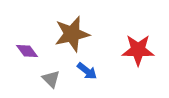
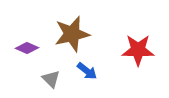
purple diamond: moved 3 px up; rotated 30 degrees counterclockwise
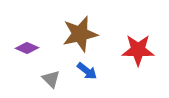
brown star: moved 8 px right
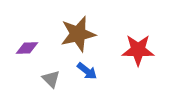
brown star: moved 2 px left
purple diamond: rotated 25 degrees counterclockwise
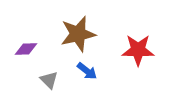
purple diamond: moved 1 px left, 1 px down
gray triangle: moved 2 px left, 1 px down
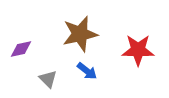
brown star: moved 2 px right
purple diamond: moved 5 px left; rotated 10 degrees counterclockwise
gray triangle: moved 1 px left, 1 px up
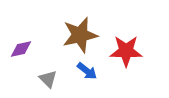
brown star: moved 1 px down
red star: moved 12 px left, 1 px down
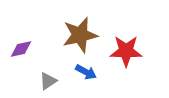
blue arrow: moved 1 px left, 1 px down; rotated 10 degrees counterclockwise
gray triangle: moved 2 px down; rotated 42 degrees clockwise
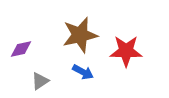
blue arrow: moved 3 px left
gray triangle: moved 8 px left
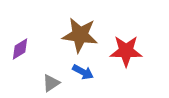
brown star: rotated 21 degrees clockwise
purple diamond: moved 1 px left; rotated 20 degrees counterclockwise
gray triangle: moved 11 px right, 2 px down
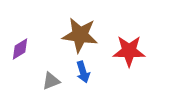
red star: moved 3 px right
blue arrow: rotated 45 degrees clockwise
gray triangle: moved 2 px up; rotated 12 degrees clockwise
